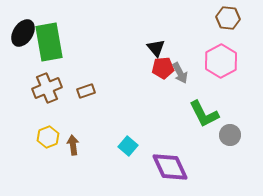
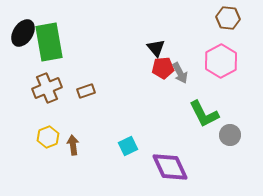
cyan square: rotated 24 degrees clockwise
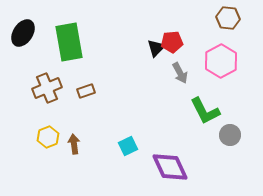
green rectangle: moved 20 px right
black triangle: rotated 24 degrees clockwise
red pentagon: moved 9 px right, 26 px up
green L-shape: moved 1 px right, 3 px up
brown arrow: moved 1 px right, 1 px up
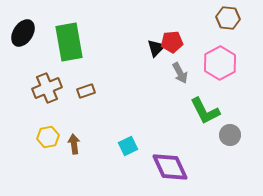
pink hexagon: moved 1 px left, 2 px down
yellow hexagon: rotated 10 degrees clockwise
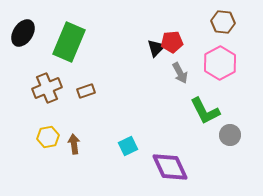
brown hexagon: moved 5 px left, 4 px down
green rectangle: rotated 33 degrees clockwise
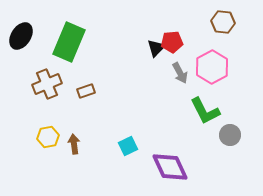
black ellipse: moved 2 px left, 3 px down
pink hexagon: moved 8 px left, 4 px down
brown cross: moved 4 px up
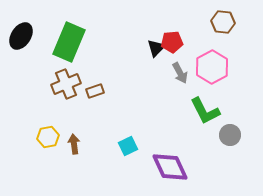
brown cross: moved 19 px right
brown rectangle: moved 9 px right
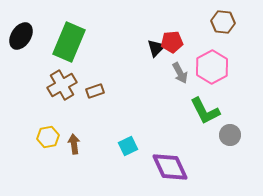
brown cross: moved 4 px left, 1 px down; rotated 8 degrees counterclockwise
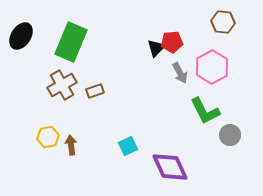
green rectangle: moved 2 px right
brown arrow: moved 3 px left, 1 px down
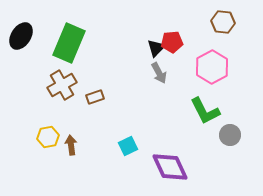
green rectangle: moved 2 px left, 1 px down
gray arrow: moved 21 px left
brown rectangle: moved 6 px down
